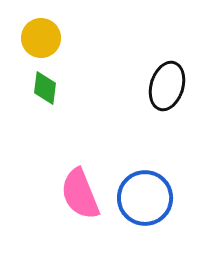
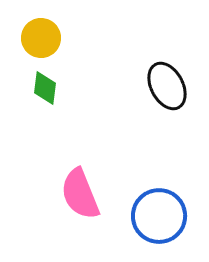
black ellipse: rotated 45 degrees counterclockwise
blue circle: moved 14 px right, 18 px down
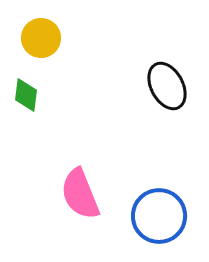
green diamond: moved 19 px left, 7 px down
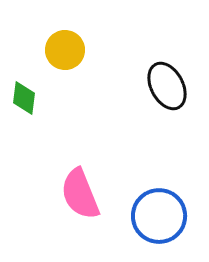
yellow circle: moved 24 px right, 12 px down
green diamond: moved 2 px left, 3 px down
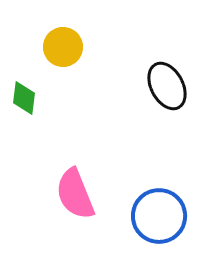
yellow circle: moved 2 px left, 3 px up
pink semicircle: moved 5 px left
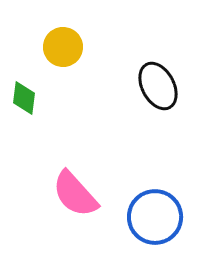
black ellipse: moved 9 px left
pink semicircle: rotated 20 degrees counterclockwise
blue circle: moved 4 px left, 1 px down
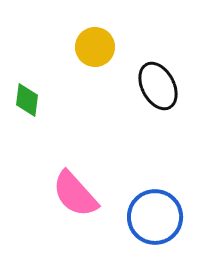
yellow circle: moved 32 px right
green diamond: moved 3 px right, 2 px down
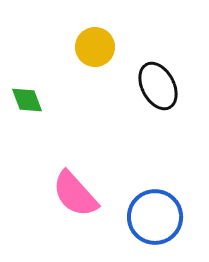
green diamond: rotated 28 degrees counterclockwise
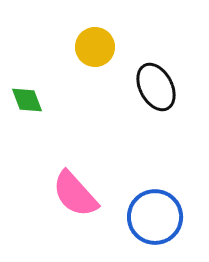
black ellipse: moved 2 px left, 1 px down
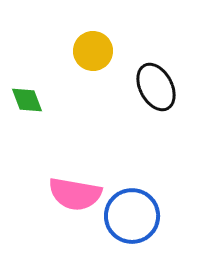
yellow circle: moved 2 px left, 4 px down
pink semicircle: rotated 38 degrees counterclockwise
blue circle: moved 23 px left, 1 px up
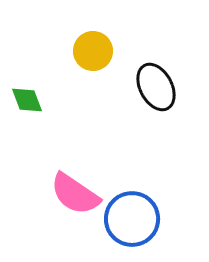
pink semicircle: rotated 24 degrees clockwise
blue circle: moved 3 px down
